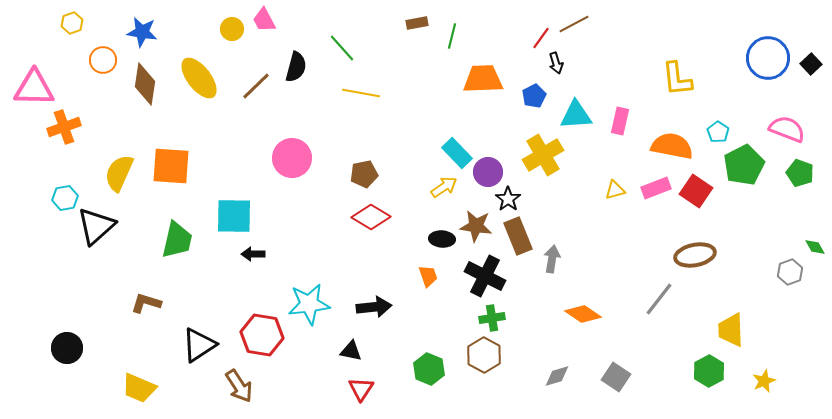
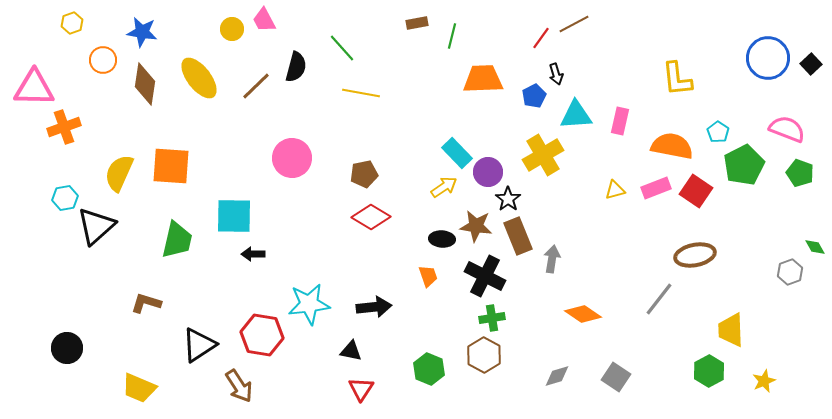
black arrow at (556, 63): moved 11 px down
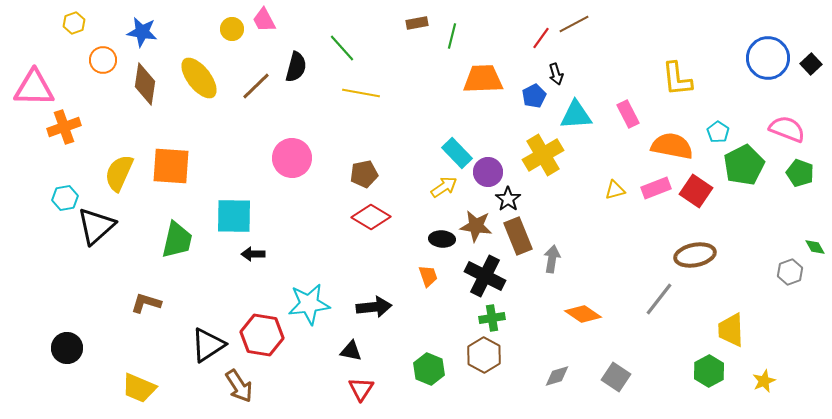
yellow hexagon at (72, 23): moved 2 px right
pink rectangle at (620, 121): moved 8 px right, 7 px up; rotated 40 degrees counterclockwise
black triangle at (199, 345): moved 9 px right
